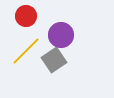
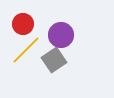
red circle: moved 3 px left, 8 px down
yellow line: moved 1 px up
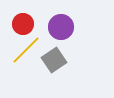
purple circle: moved 8 px up
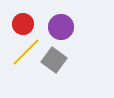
yellow line: moved 2 px down
gray square: rotated 20 degrees counterclockwise
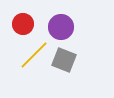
yellow line: moved 8 px right, 3 px down
gray square: moved 10 px right; rotated 15 degrees counterclockwise
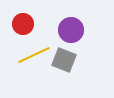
purple circle: moved 10 px right, 3 px down
yellow line: rotated 20 degrees clockwise
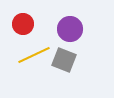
purple circle: moved 1 px left, 1 px up
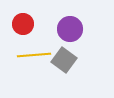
yellow line: rotated 20 degrees clockwise
gray square: rotated 15 degrees clockwise
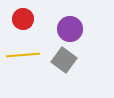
red circle: moved 5 px up
yellow line: moved 11 px left
